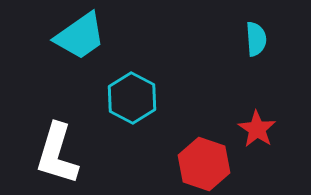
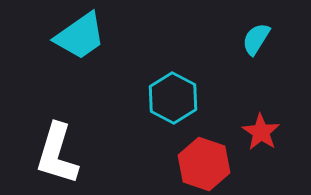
cyan semicircle: rotated 144 degrees counterclockwise
cyan hexagon: moved 41 px right
red star: moved 4 px right, 3 px down
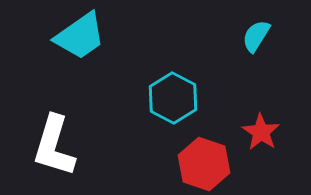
cyan semicircle: moved 3 px up
white L-shape: moved 3 px left, 8 px up
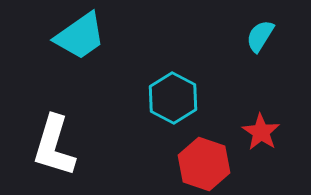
cyan semicircle: moved 4 px right
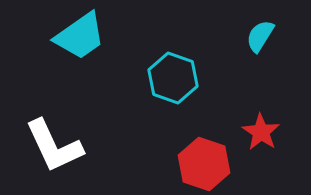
cyan hexagon: moved 20 px up; rotated 9 degrees counterclockwise
white L-shape: rotated 42 degrees counterclockwise
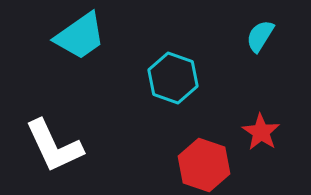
red hexagon: moved 1 px down
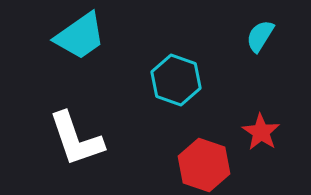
cyan hexagon: moved 3 px right, 2 px down
white L-shape: moved 22 px right, 7 px up; rotated 6 degrees clockwise
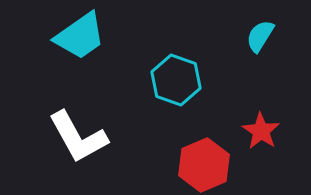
red star: moved 1 px up
white L-shape: moved 2 px right, 2 px up; rotated 10 degrees counterclockwise
red hexagon: rotated 18 degrees clockwise
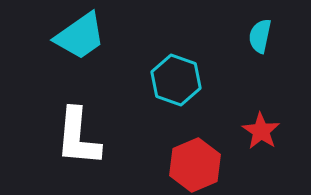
cyan semicircle: rotated 20 degrees counterclockwise
white L-shape: rotated 34 degrees clockwise
red hexagon: moved 9 px left
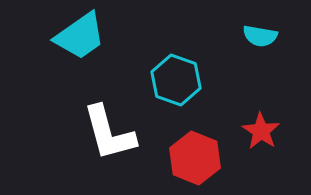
cyan semicircle: rotated 92 degrees counterclockwise
white L-shape: moved 31 px right, 4 px up; rotated 20 degrees counterclockwise
red hexagon: moved 7 px up; rotated 15 degrees counterclockwise
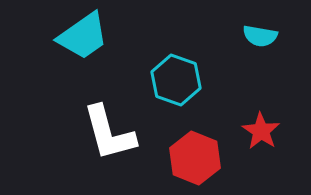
cyan trapezoid: moved 3 px right
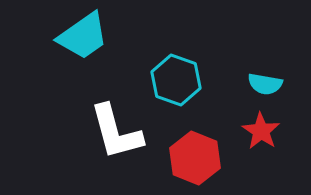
cyan semicircle: moved 5 px right, 48 px down
white L-shape: moved 7 px right, 1 px up
